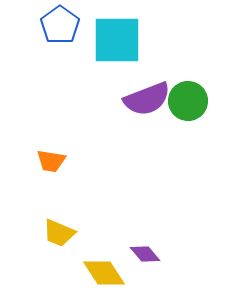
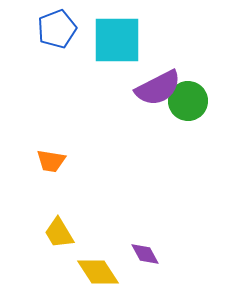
blue pentagon: moved 3 px left, 4 px down; rotated 15 degrees clockwise
purple semicircle: moved 11 px right, 11 px up; rotated 6 degrees counterclockwise
yellow trapezoid: rotated 36 degrees clockwise
purple diamond: rotated 12 degrees clockwise
yellow diamond: moved 6 px left, 1 px up
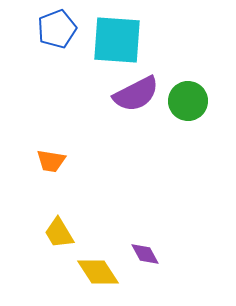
cyan square: rotated 4 degrees clockwise
purple semicircle: moved 22 px left, 6 px down
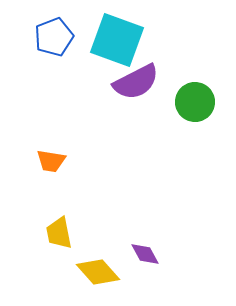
blue pentagon: moved 3 px left, 8 px down
cyan square: rotated 16 degrees clockwise
purple semicircle: moved 12 px up
green circle: moved 7 px right, 1 px down
yellow trapezoid: rotated 20 degrees clockwise
yellow diamond: rotated 9 degrees counterclockwise
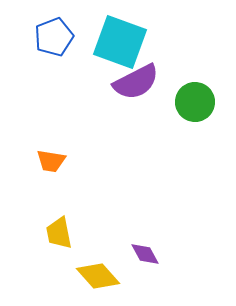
cyan square: moved 3 px right, 2 px down
yellow diamond: moved 4 px down
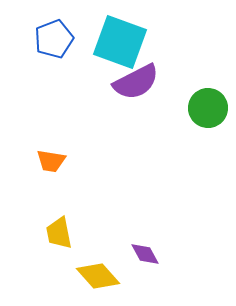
blue pentagon: moved 2 px down
green circle: moved 13 px right, 6 px down
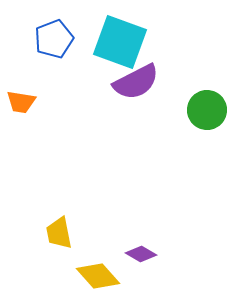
green circle: moved 1 px left, 2 px down
orange trapezoid: moved 30 px left, 59 px up
purple diamond: moved 4 px left; rotated 32 degrees counterclockwise
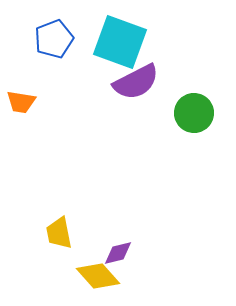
green circle: moved 13 px left, 3 px down
purple diamond: moved 23 px left, 1 px up; rotated 44 degrees counterclockwise
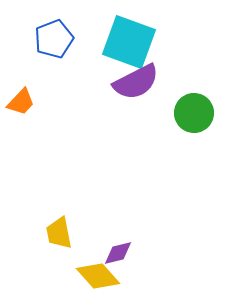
cyan square: moved 9 px right
orange trapezoid: rotated 56 degrees counterclockwise
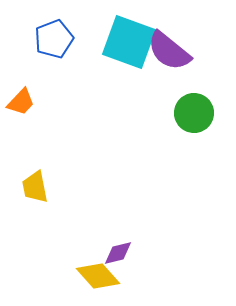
purple semicircle: moved 33 px right, 31 px up; rotated 66 degrees clockwise
yellow trapezoid: moved 24 px left, 46 px up
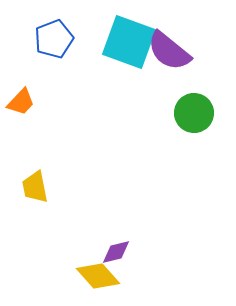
purple diamond: moved 2 px left, 1 px up
